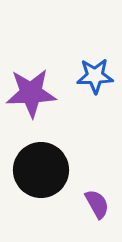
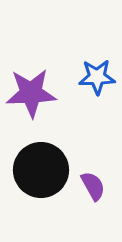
blue star: moved 2 px right, 1 px down
purple semicircle: moved 4 px left, 18 px up
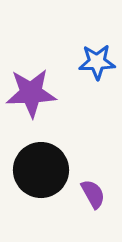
blue star: moved 15 px up
purple semicircle: moved 8 px down
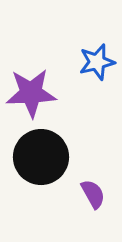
blue star: rotated 12 degrees counterclockwise
black circle: moved 13 px up
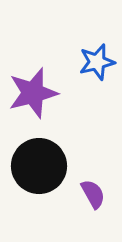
purple star: moved 2 px right; rotated 12 degrees counterclockwise
black circle: moved 2 px left, 9 px down
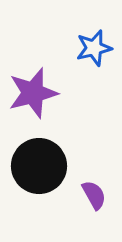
blue star: moved 3 px left, 14 px up
purple semicircle: moved 1 px right, 1 px down
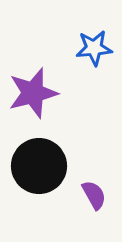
blue star: rotated 9 degrees clockwise
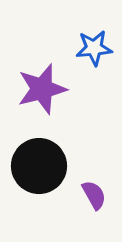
purple star: moved 9 px right, 4 px up
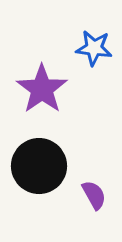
blue star: rotated 12 degrees clockwise
purple star: rotated 21 degrees counterclockwise
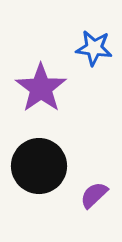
purple star: moved 1 px left, 1 px up
purple semicircle: rotated 104 degrees counterclockwise
